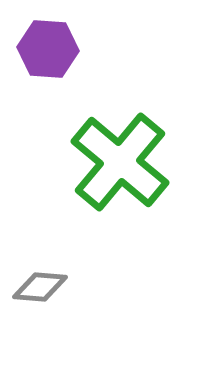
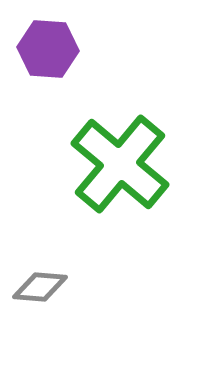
green cross: moved 2 px down
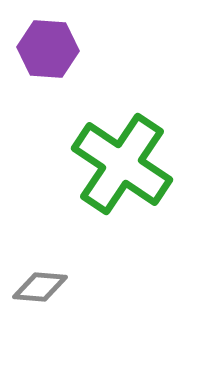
green cross: moved 2 px right; rotated 6 degrees counterclockwise
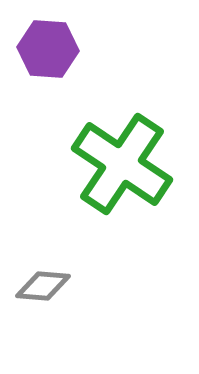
gray diamond: moved 3 px right, 1 px up
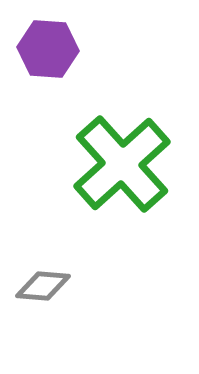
green cross: rotated 14 degrees clockwise
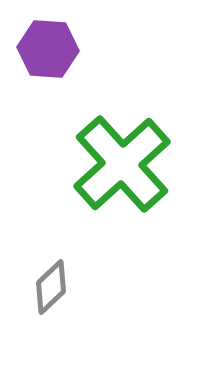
gray diamond: moved 8 px right, 1 px down; rotated 48 degrees counterclockwise
